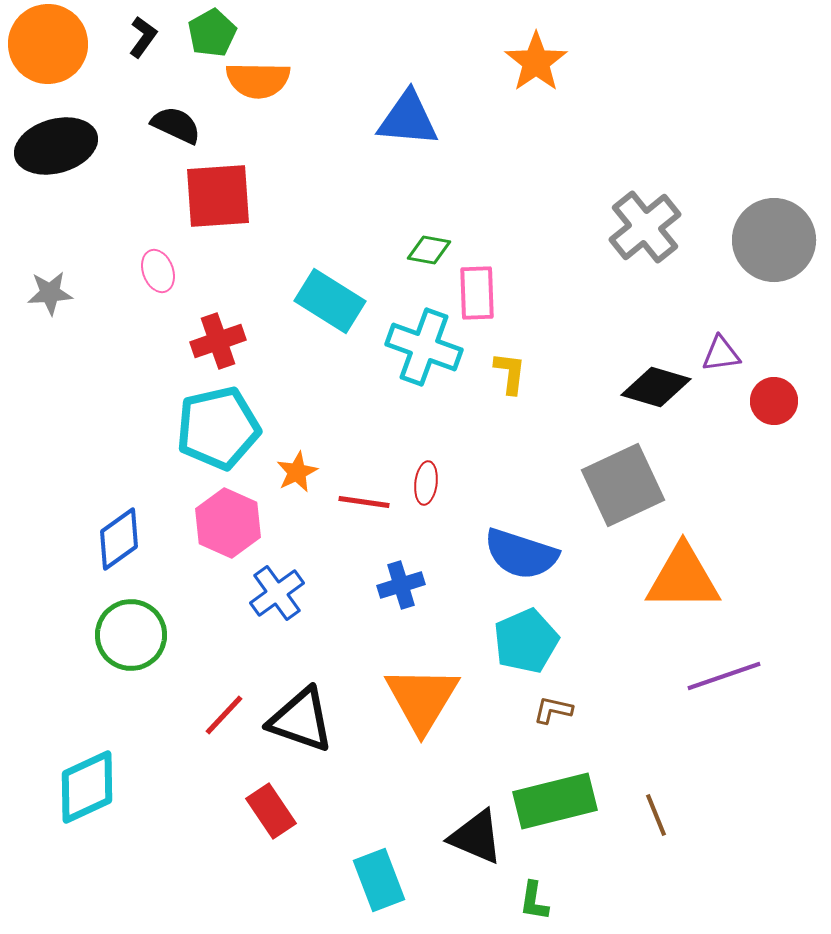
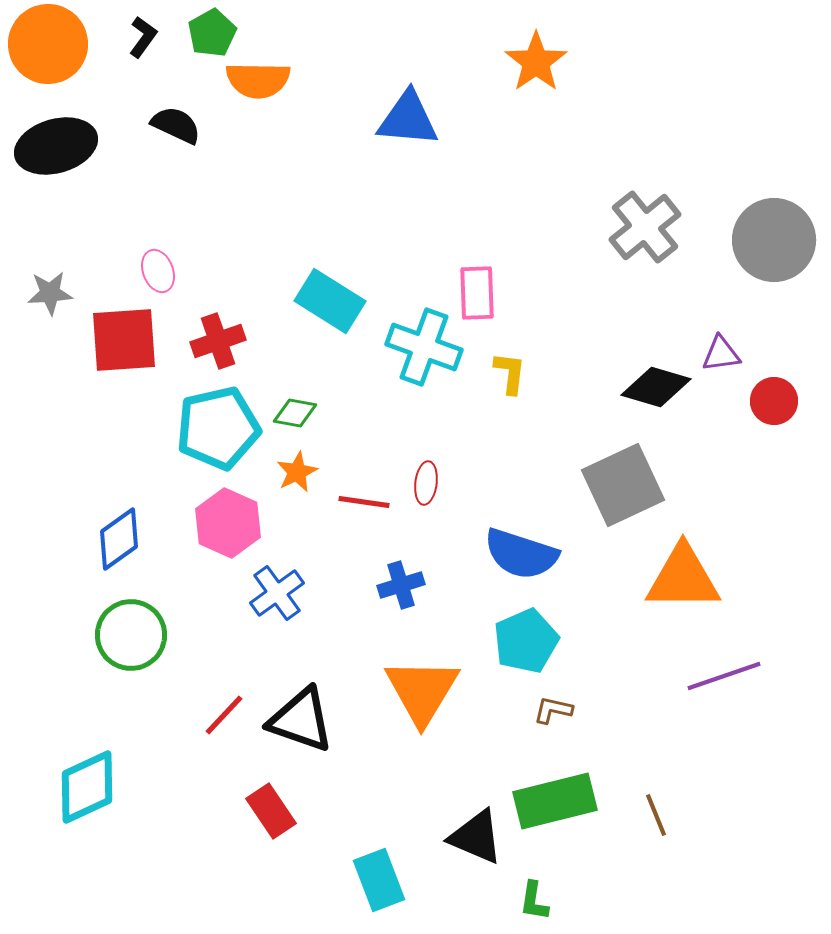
red square at (218, 196): moved 94 px left, 144 px down
green diamond at (429, 250): moved 134 px left, 163 px down
orange triangle at (422, 699): moved 8 px up
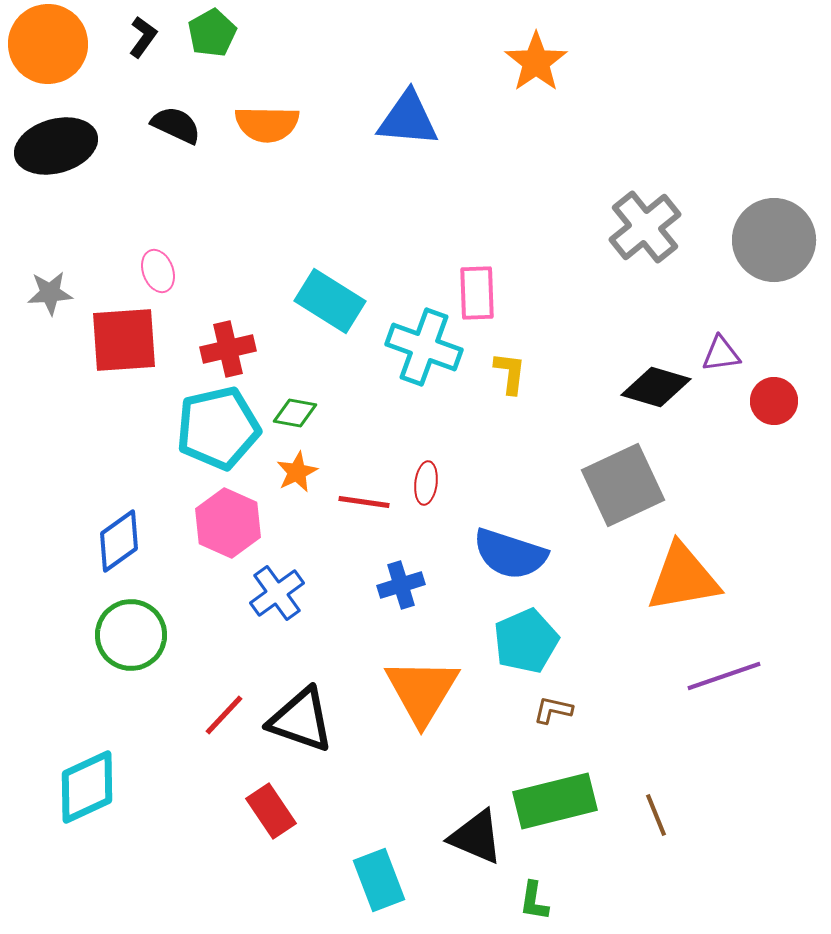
orange semicircle at (258, 80): moved 9 px right, 44 px down
red cross at (218, 341): moved 10 px right, 8 px down; rotated 6 degrees clockwise
blue diamond at (119, 539): moved 2 px down
blue semicircle at (521, 554): moved 11 px left
orange triangle at (683, 578): rotated 10 degrees counterclockwise
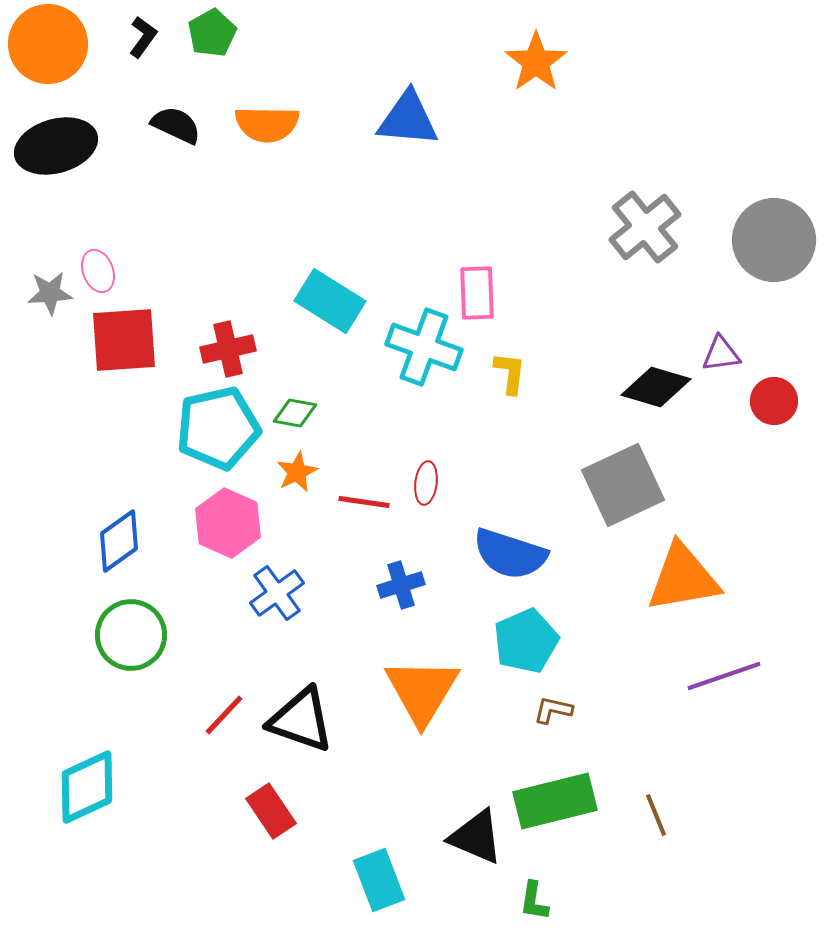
pink ellipse at (158, 271): moved 60 px left
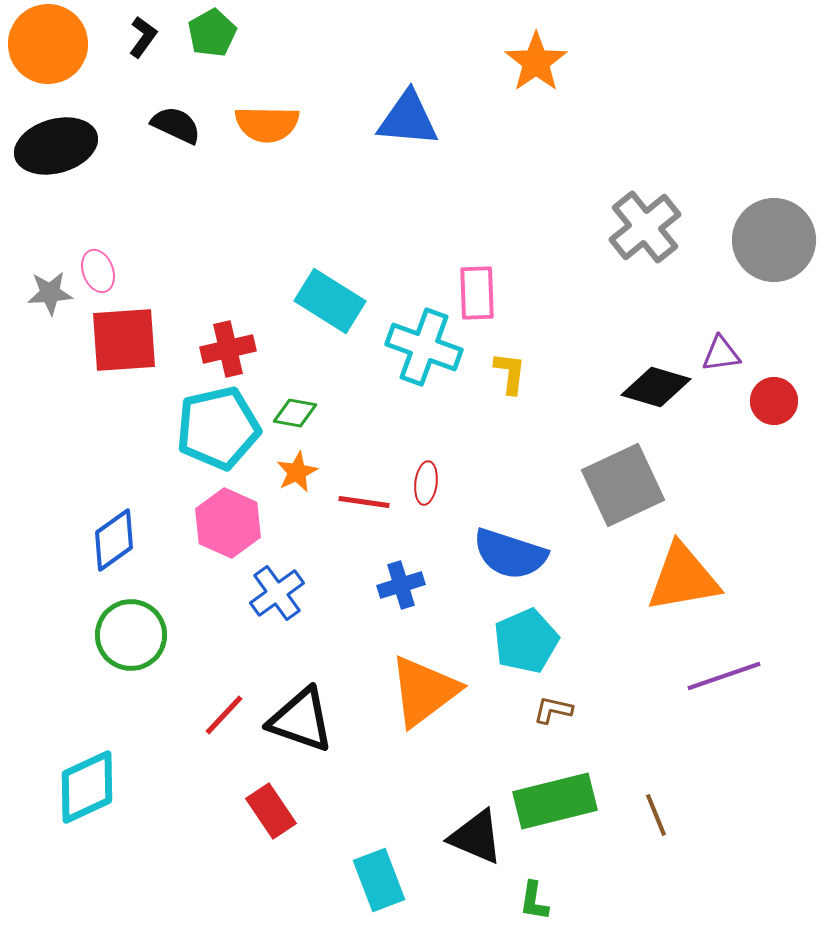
blue diamond at (119, 541): moved 5 px left, 1 px up
orange triangle at (422, 691): moved 2 px right; rotated 22 degrees clockwise
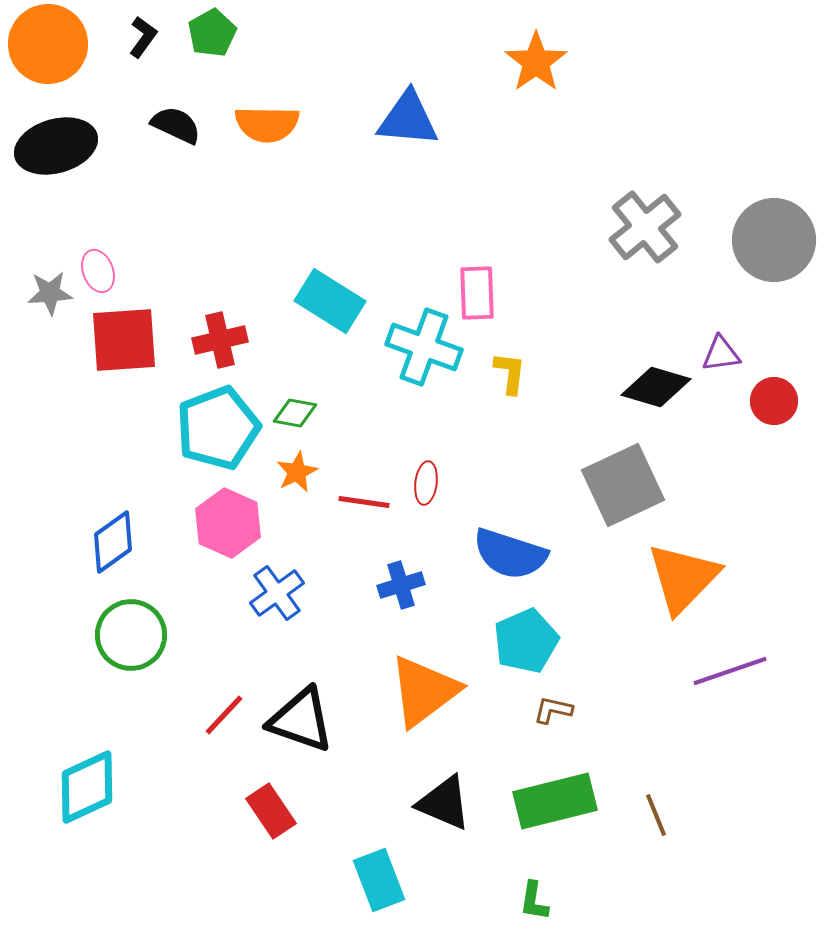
red cross at (228, 349): moved 8 px left, 9 px up
cyan pentagon at (218, 428): rotated 8 degrees counterclockwise
blue diamond at (114, 540): moved 1 px left, 2 px down
orange triangle at (683, 578): rotated 36 degrees counterclockwise
purple line at (724, 676): moved 6 px right, 5 px up
black triangle at (476, 837): moved 32 px left, 34 px up
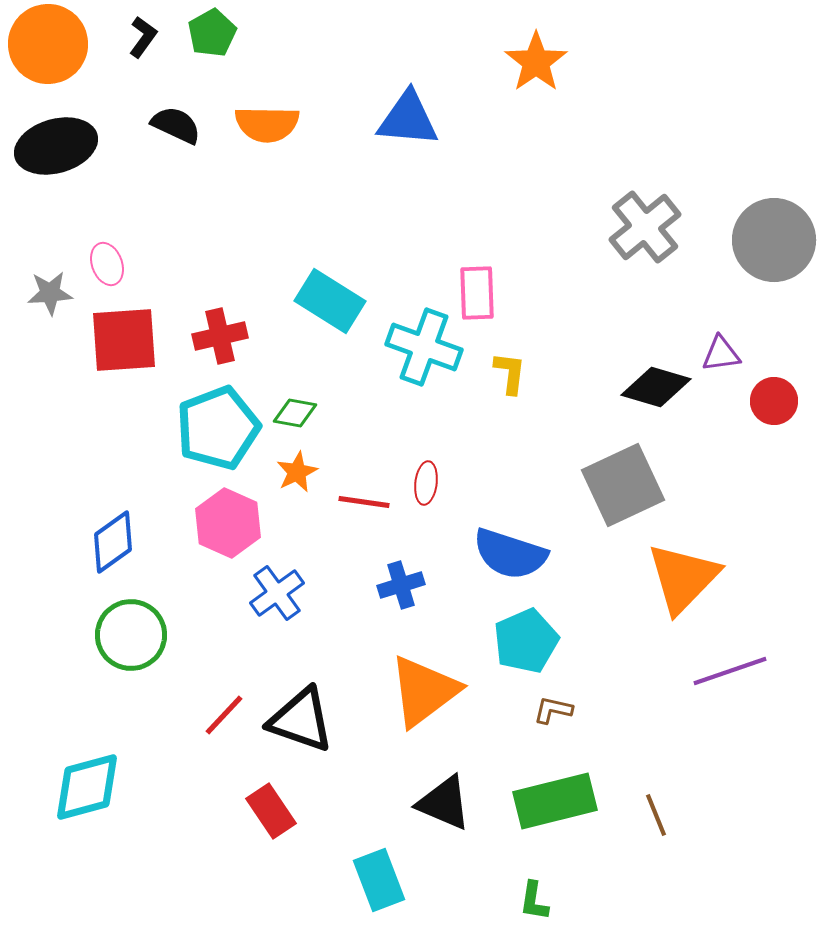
pink ellipse at (98, 271): moved 9 px right, 7 px up
red cross at (220, 340): moved 4 px up
cyan diamond at (87, 787): rotated 10 degrees clockwise
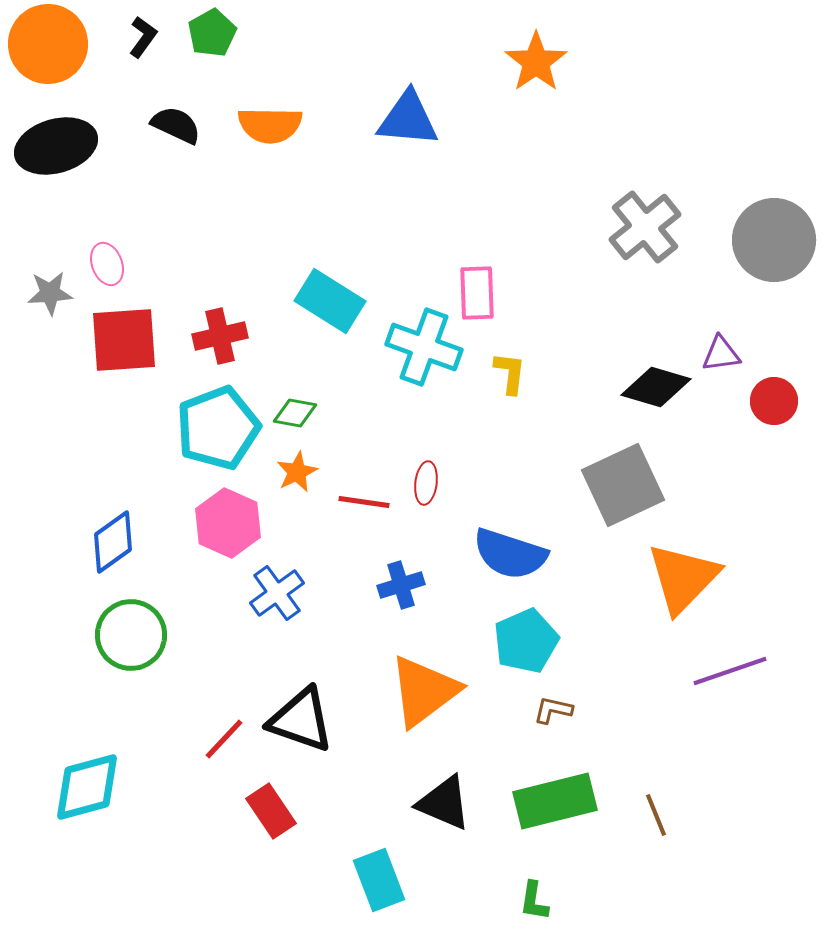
orange semicircle at (267, 124): moved 3 px right, 1 px down
red line at (224, 715): moved 24 px down
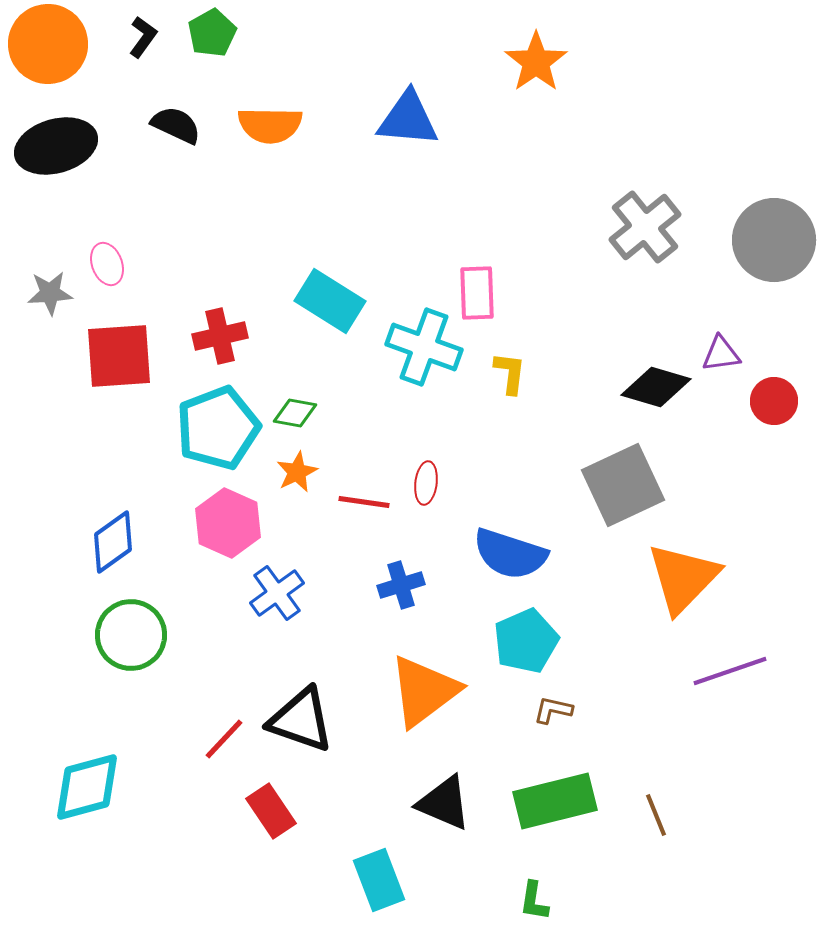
red square at (124, 340): moved 5 px left, 16 px down
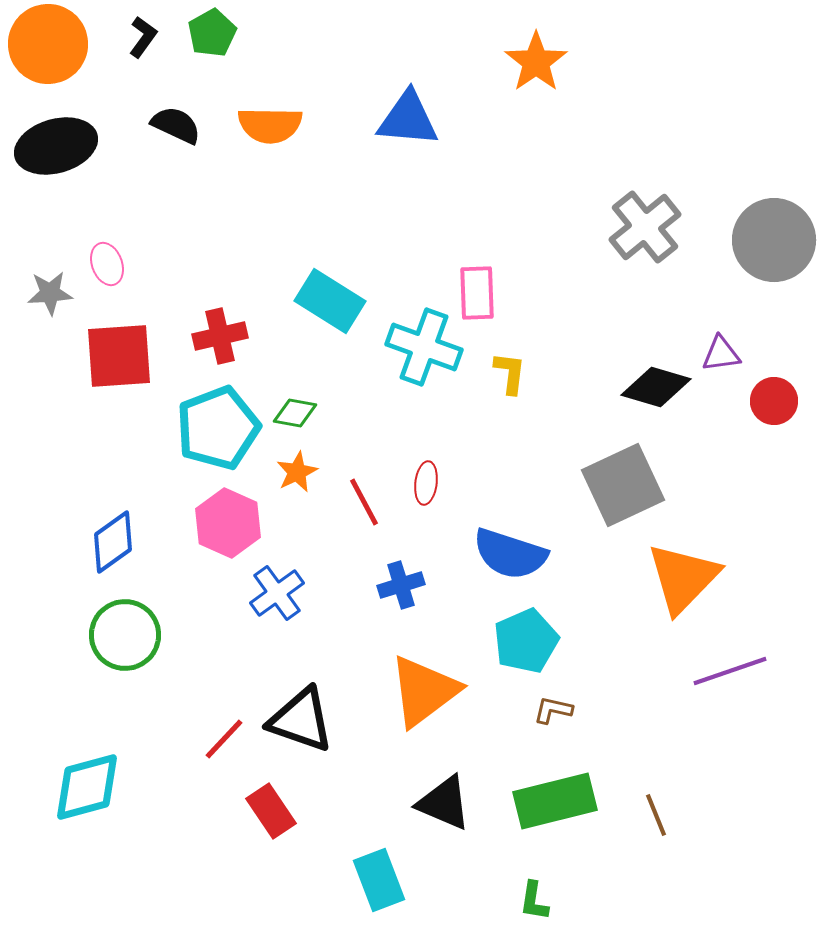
red line at (364, 502): rotated 54 degrees clockwise
green circle at (131, 635): moved 6 px left
